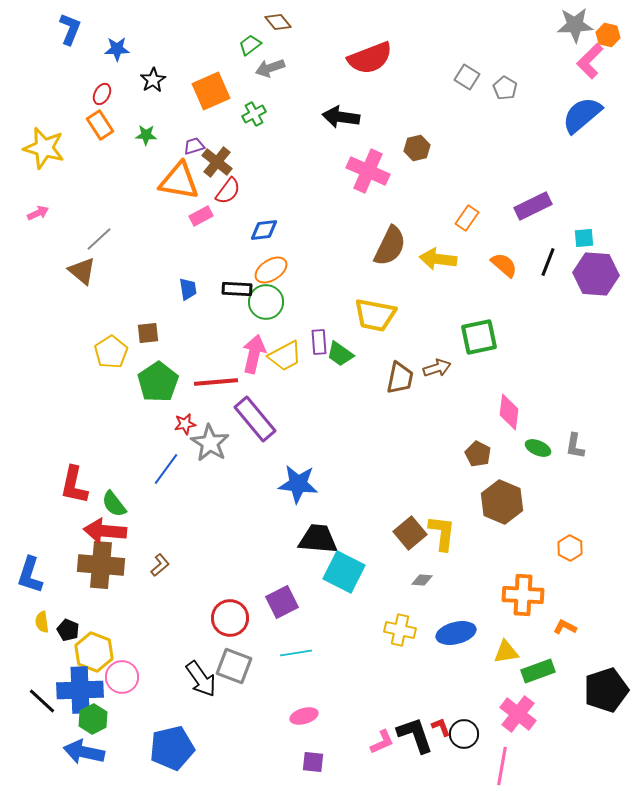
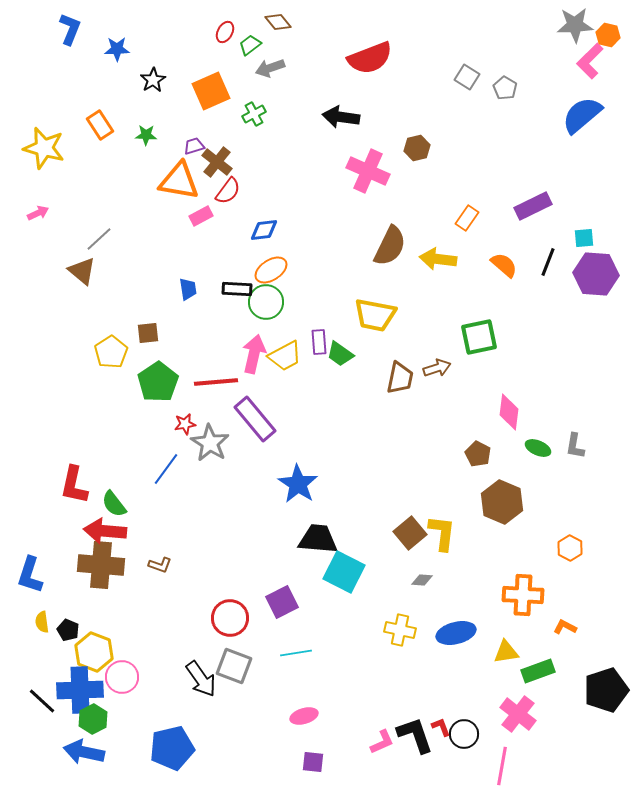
red ellipse at (102, 94): moved 123 px right, 62 px up
blue star at (298, 484): rotated 27 degrees clockwise
brown L-shape at (160, 565): rotated 60 degrees clockwise
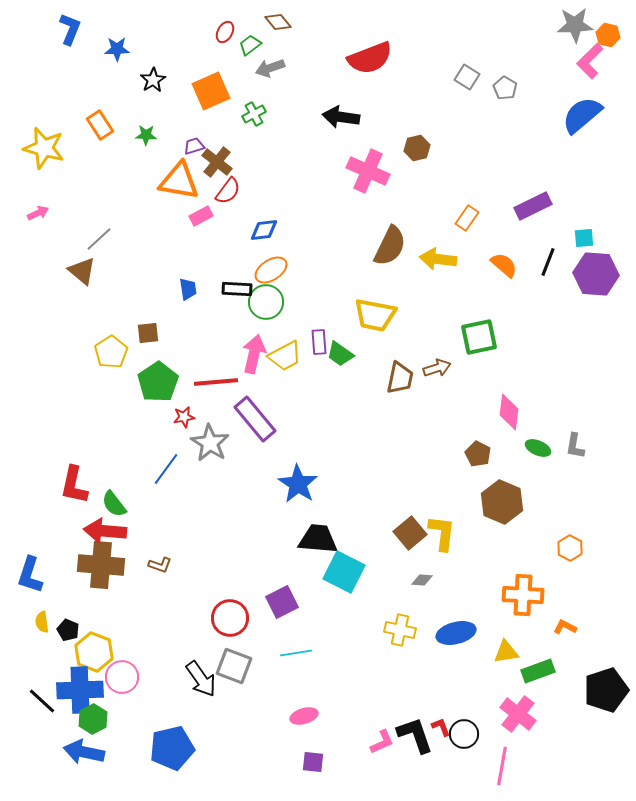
red star at (185, 424): moved 1 px left, 7 px up
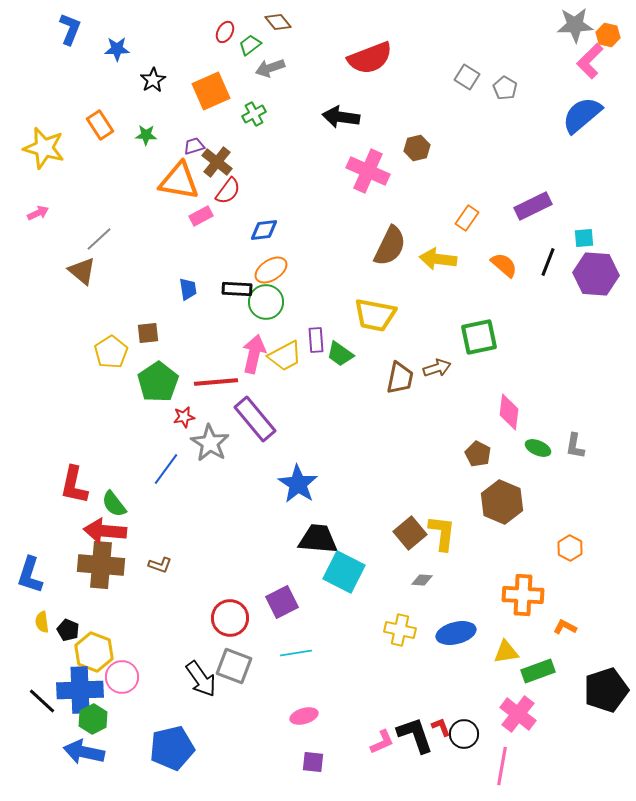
purple rectangle at (319, 342): moved 3 px left, 2 px up
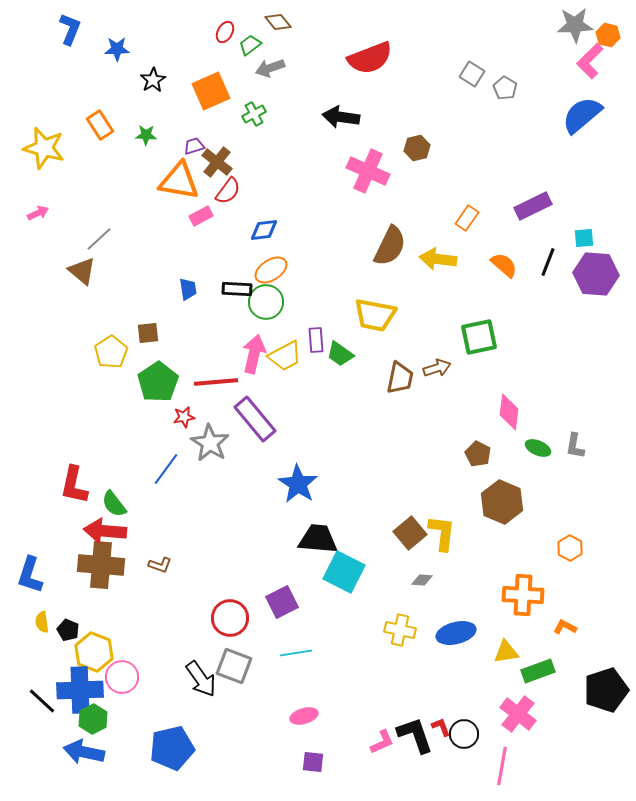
gray square at (467, 77): moved 5 px right, 3 px up
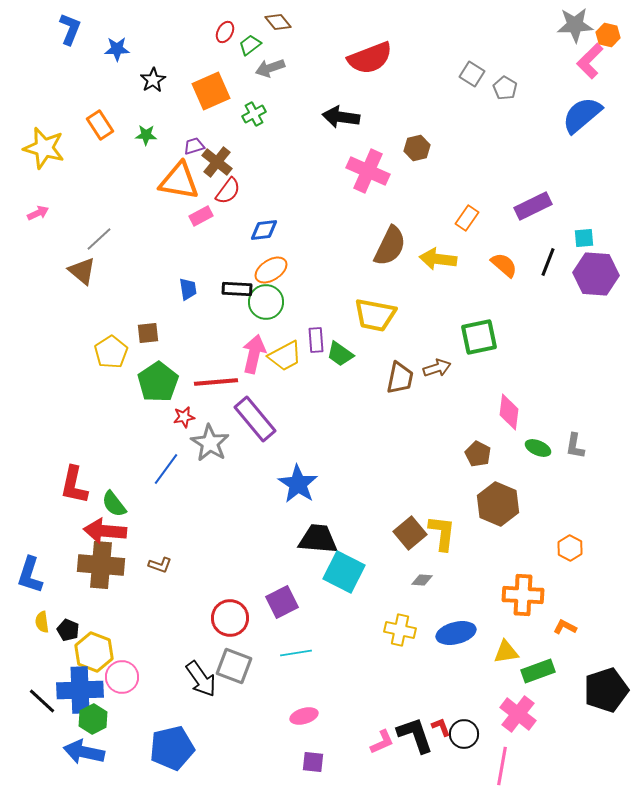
brown hexagon at (502, 502): moved 4 px left, 2 px down
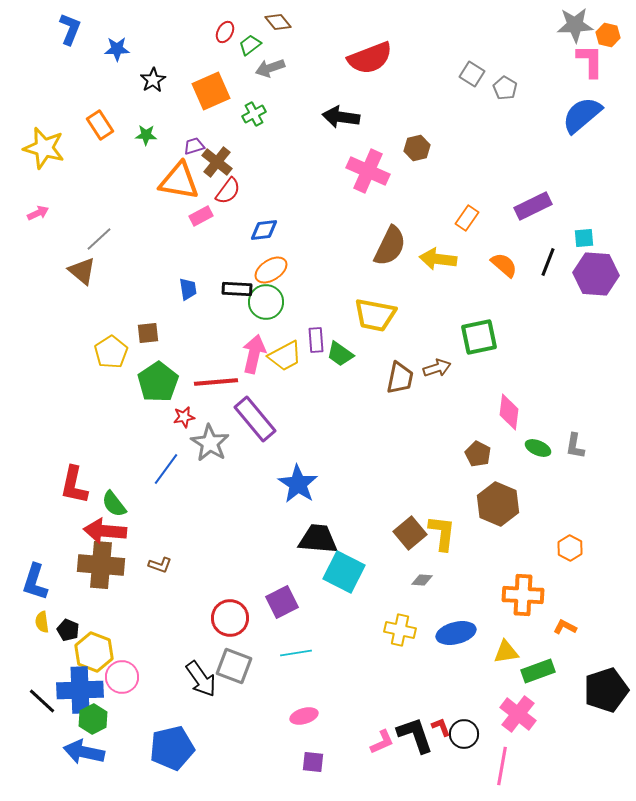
pink L-shape at (590, 61): rotated 135 degrees clockwise
blue L-shape at (30, 575): moved 5 px right, 7 px down
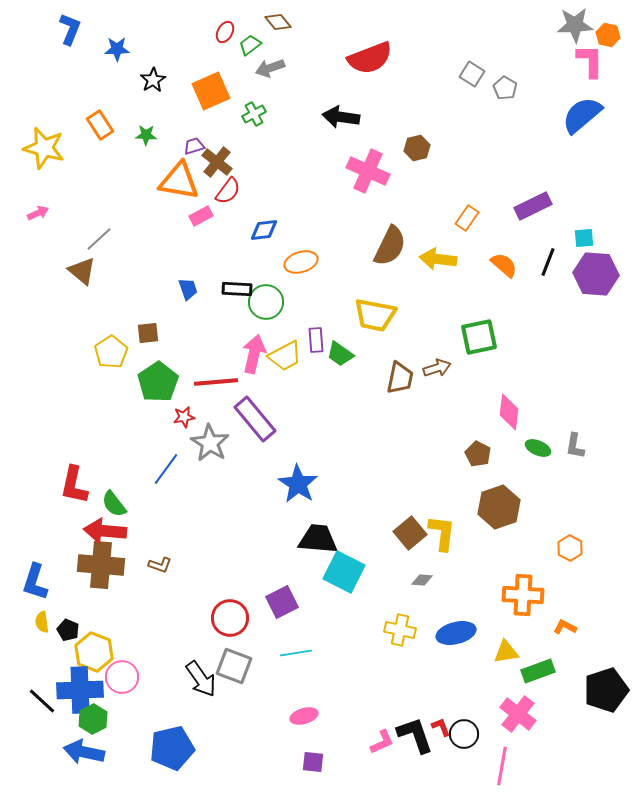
orange ellipse at (271, 270): moved 30 px right, 8 px up; rotated 16 degrees clockwise
blue trapezoid at (188, 289): rotated 10 degrees counterclockwise
brown hexagon at (498, 504): moved 1 px right, 3 px down; rotated 18 degrees clockwise
